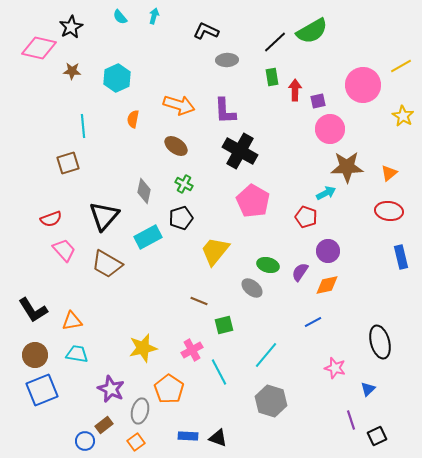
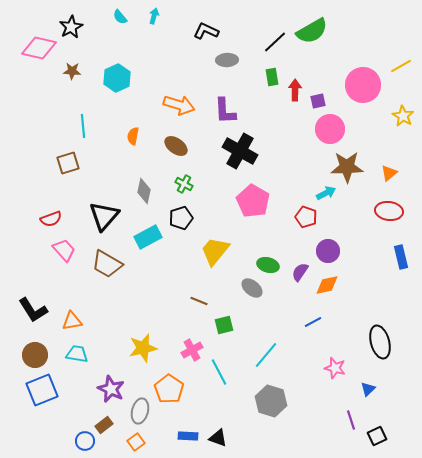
orange semicircle at (133, 119): moved 17 px down
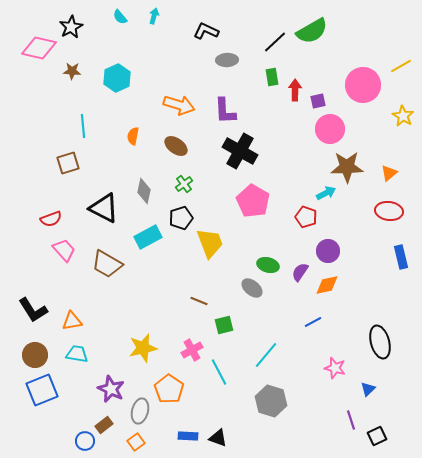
green cross at (184, 184): rotated 24 degrees clockwise
black triangle at (104, 216): moved 8 px up; rotated 44 degrees counterclockwise
yellow trapezoid at (215, 251): moved 5 px left, 8 px up; rotated 120 degrees clockwise
